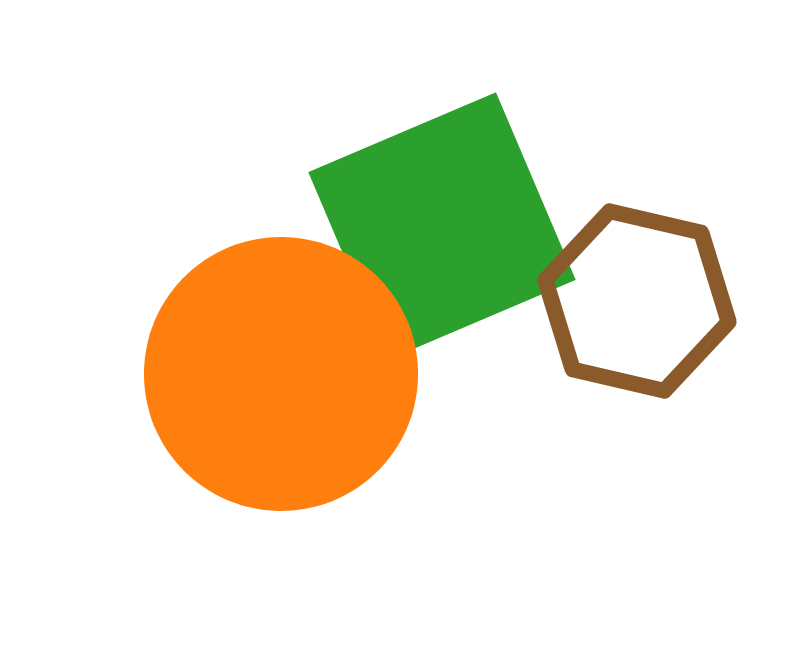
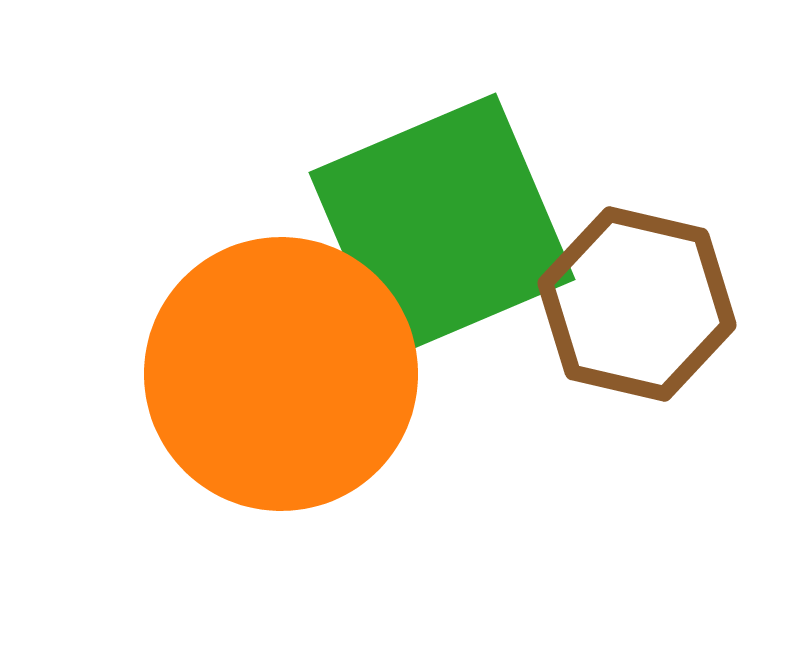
brown hexagon: moved 3 px down
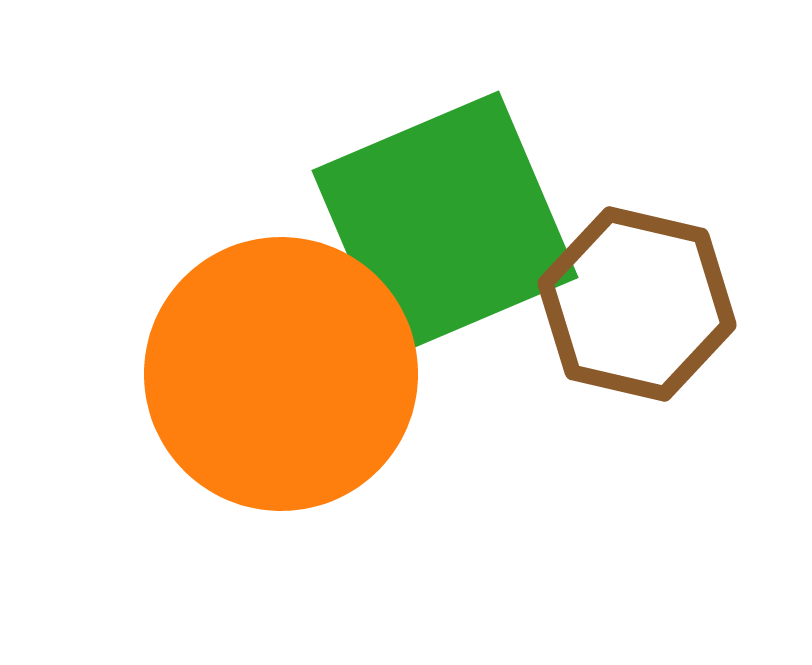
green square: moved 3 px right, 2 px up
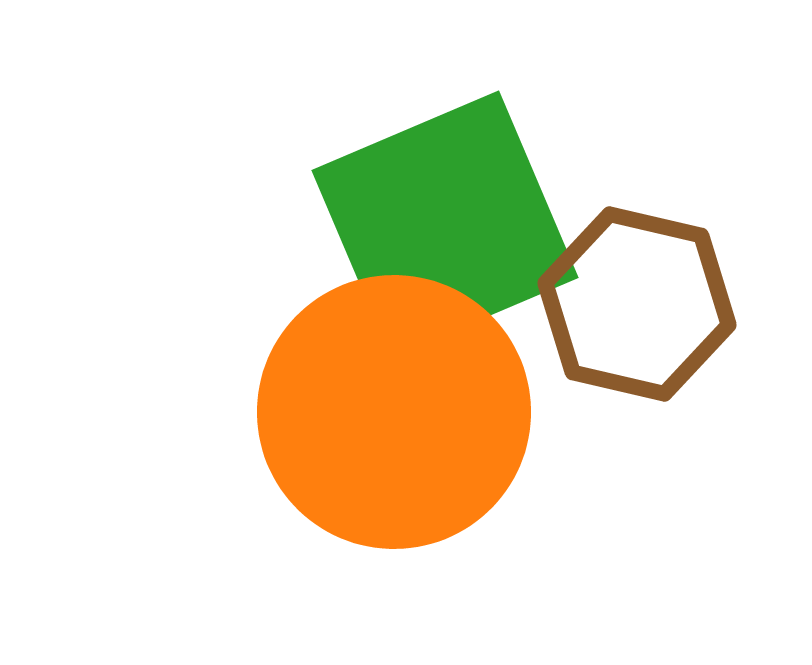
orange circle: moved 113 px right, 38 px down
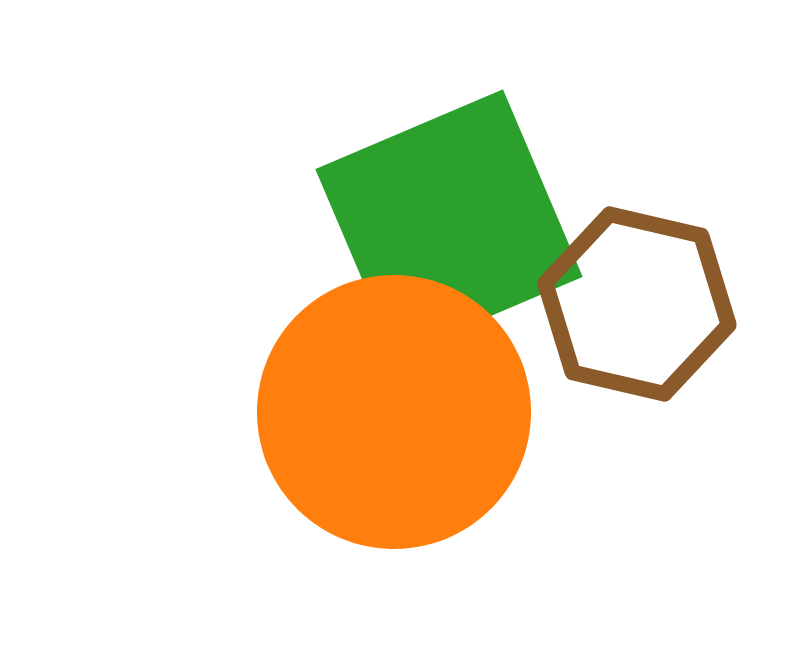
green square: moved 4 px right, 1 px up
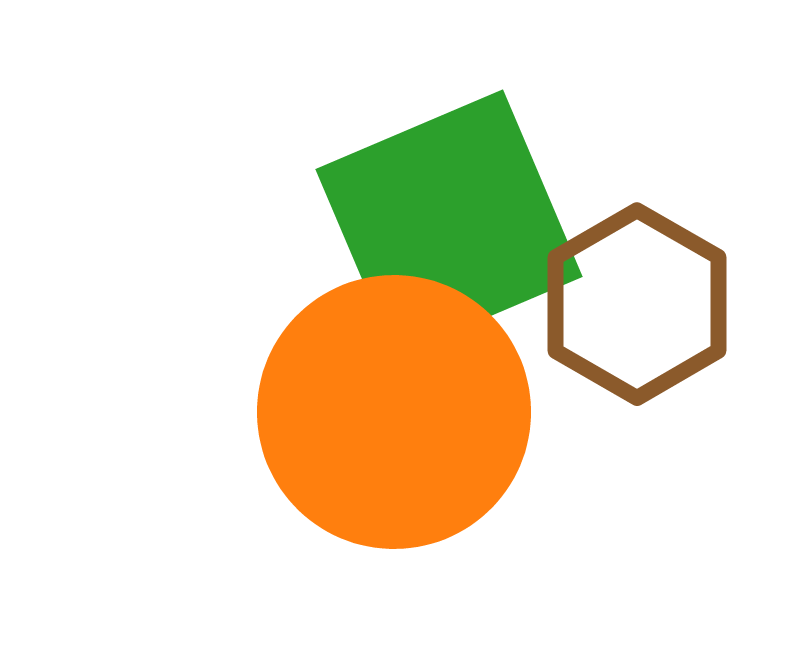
brown hexagon: rotated 17 degrees clockwise
